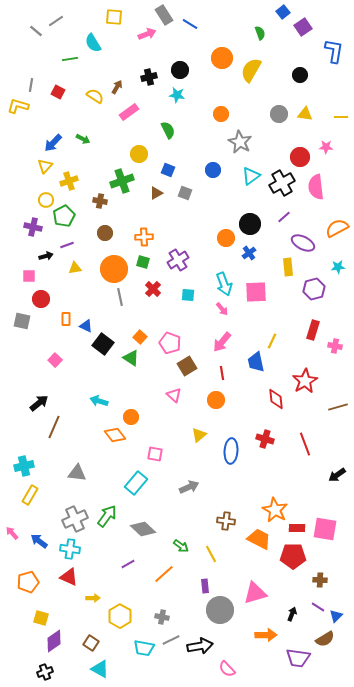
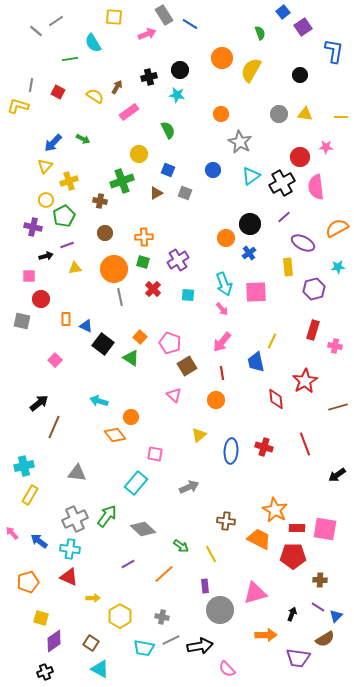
red cross at (265, 439): moved 1 px left, 8 px down
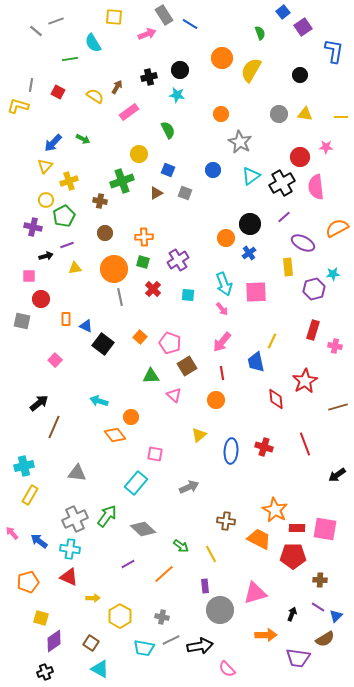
gray line at (56, 21): rotated 14 degrees clockwise
cyan star at (338, 267): moved 5 px left, 7 px down
green triangle at (131, 358): moved 20 px right, 18 px down; rotated 36 degrees counterclockwise
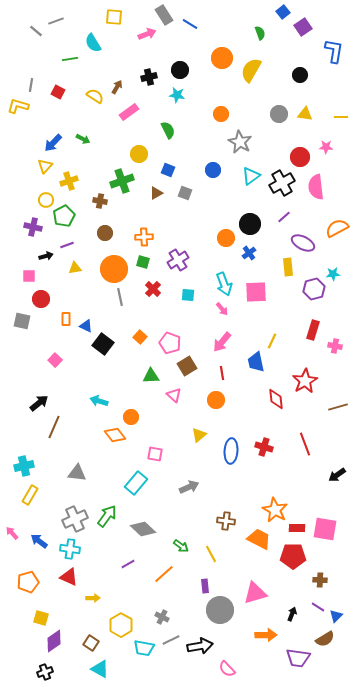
yellow hexagon at (120, 616): moved 1 px right, 9 px down
gray cross at (162, 617): rotated 16 degrees clockwise
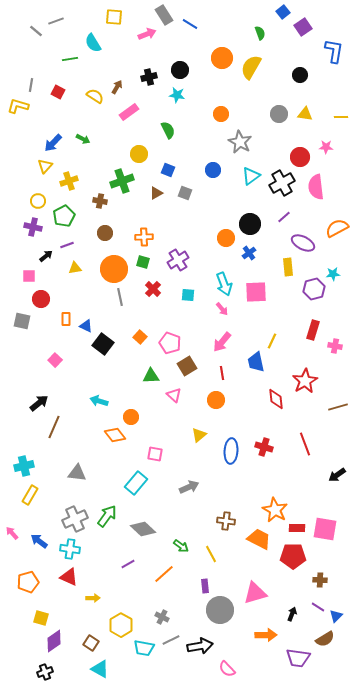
yellow semicircle at (251, 70): moved 3 px up
yellow circle at (46, 200): moved 8 px left, 1 px down
black arrow at (46, 256): rotated 24 degrees counterclockwise
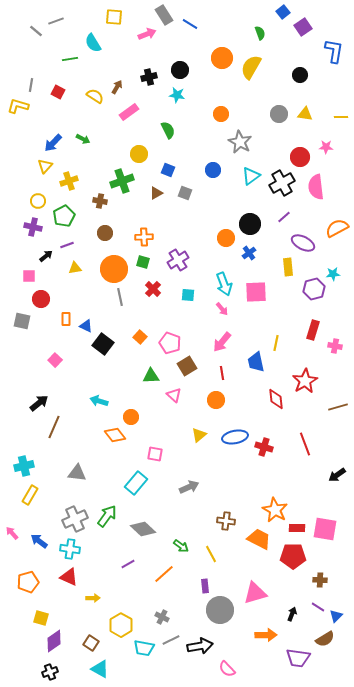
yellow line at (272, 341): moved 4 px right, 2 px down; rotated 14 degrees counterclockwise
blue ellipse at (231, 451): moved 4 px right, 14 px up; rotated 75 degrees clockwise
black cross at (45, 672): moved 5 px right
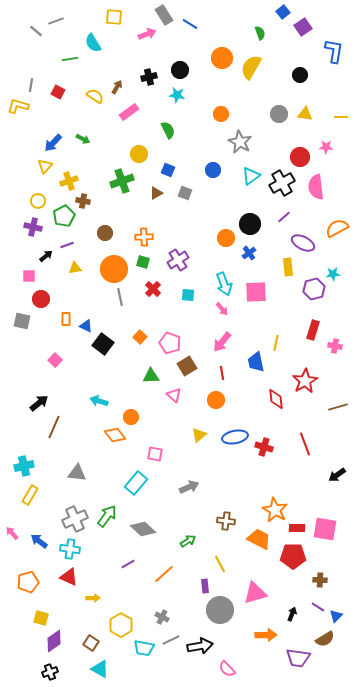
brown cross at (100, 201): moved 17 px left
green arrow at (181, 546): moved 7 px right, 5 px up; rotated 70 degrees counterclockwise
yellow line at (211, 554): moved 9 px right, 10 px down
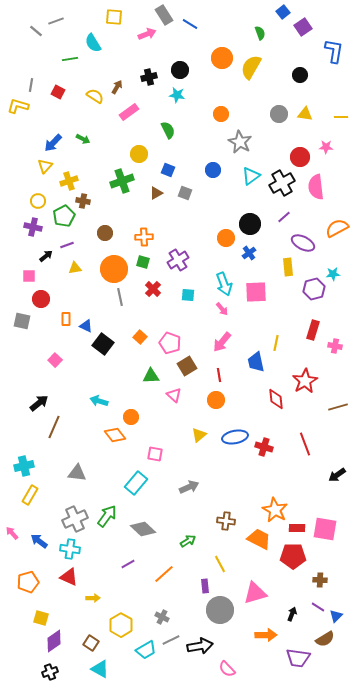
red line at (222, 373): moved 3 px left, 2 px down
cyan trapezoid at (144, 648): moved 2 px right, 2 px down; rotated 40 degrees counterclockwise
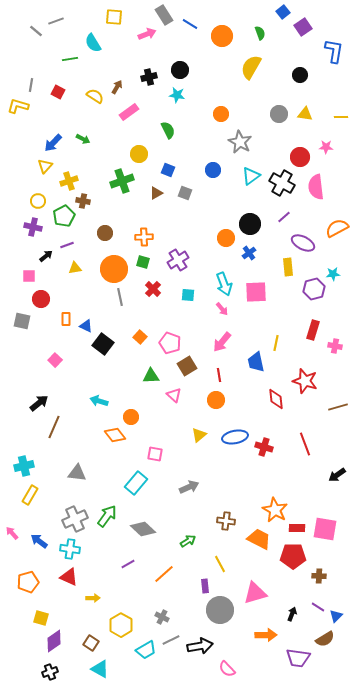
orange circle at (222, 58): moved 22 px up
black cross at (282, 183): rotated 30 degrees counterclockwise
red star at (305, 381): rotated 25 degrees counterclockwise
brown cross at (320, 580): moved 1 px left, 4 px up
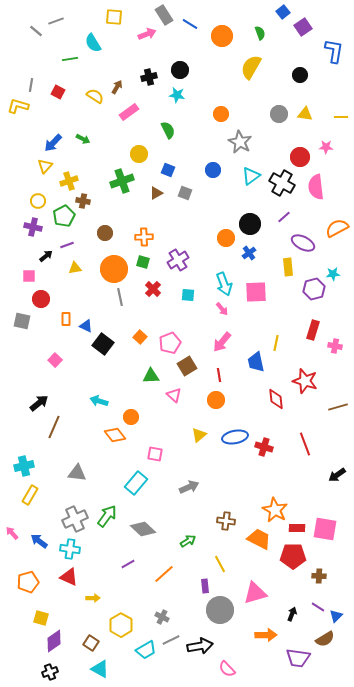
pink pentagon at (170, 343): rotated 30 degrees clockwise
